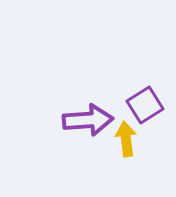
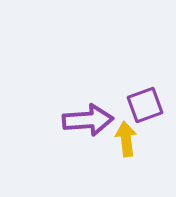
purple square: rotated 12 degrees clockwise
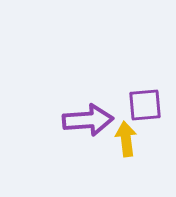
purple square: rotated 15 degrees clockwise
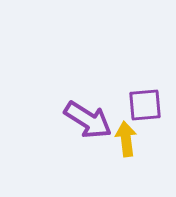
purple arrow: rotated 36 degrees clockwise
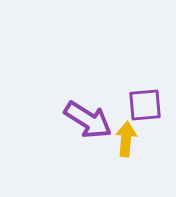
yellow arrow: rotated 12 degrees clockwise
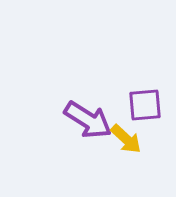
yellow arrow: rotated 128 degrees clockwise
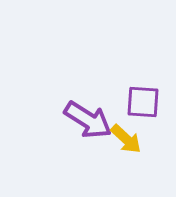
purple square: moved 2 px left, 3 px up; rotated 9 degrees clockwise
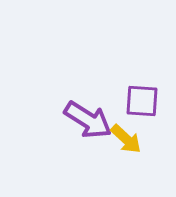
purple square: moved 1 px left, 1 px up
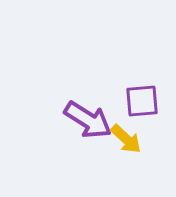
purple square: rotated 9 degrees counterclockwise
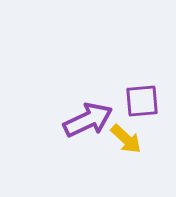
purple arrow: rotated 57 degrees counterclockwise
